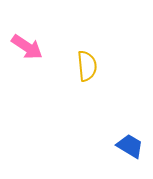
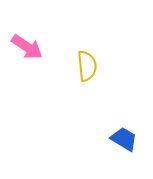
blue trapezoid: moved 6 px left, 7 px up
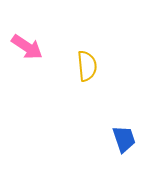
blue trapezoid: rotated 40 degrees clockwise
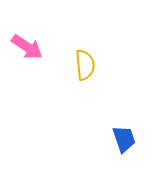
yellow semicircle: moved 2 px left, 1 px up
